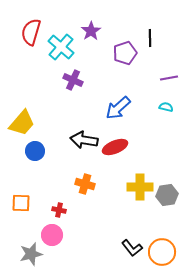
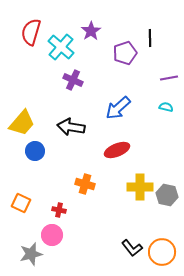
black arrow: moved 13 px left, 13 px up
red ellipse: moved 2 px right, 3 px down
gray hexagon: rotated 20 degrees clockwise
orange square: rotated 24 degrees clockwise
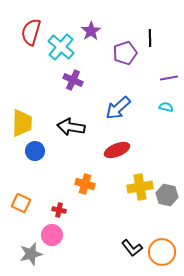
yellow trapezoid: rotated 40 degrees counterclockwise
yellow cross: rotated 10 degrees counterclockwise
